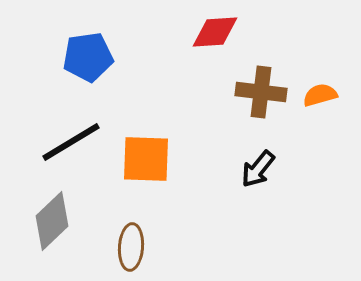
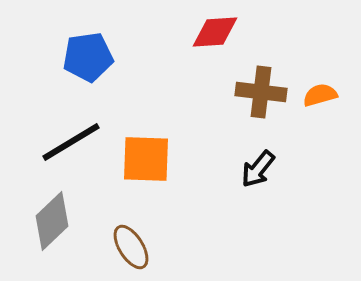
brown ellipse: rotated 36 degrees counterclockwise
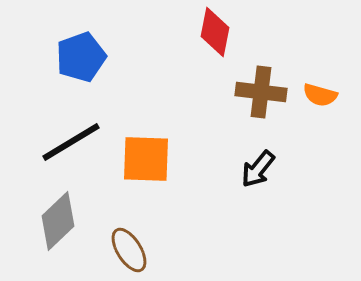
red diamond: rotated 75 degrees counterclockwise
blue pentagon: moved 7 px left; rotated 12 degrees counterclockwise
orange semicircle: rotated 148 degrees counterclockwise
gray diamond: moved 6 px right
brown ellipse: moved 2 px left, 3 px down
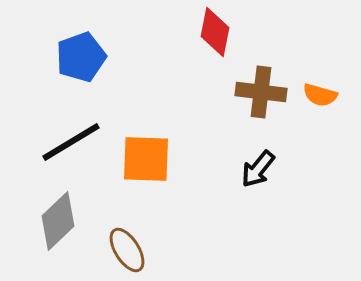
brown ellipse: moved 2 px left
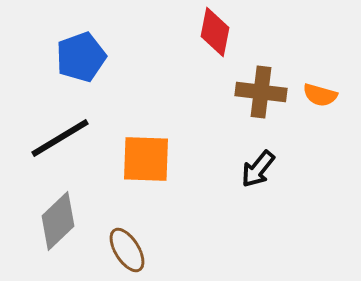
black line: moved 11 px left, 4 px up
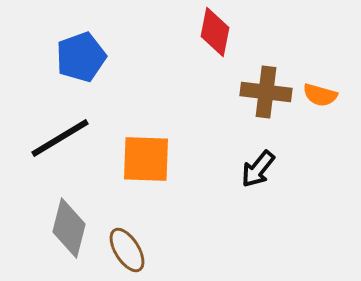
brown cross: moved 5 px right
gray diamond: moved 11 px right, 7 px down; rotated 32 degrees counterclockwise
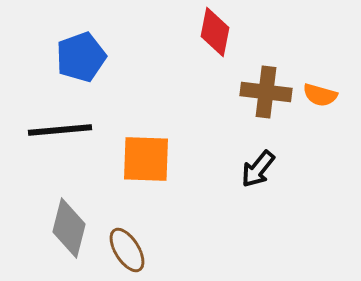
black line: moved 8 px up; rotated 26 degrees clockwise
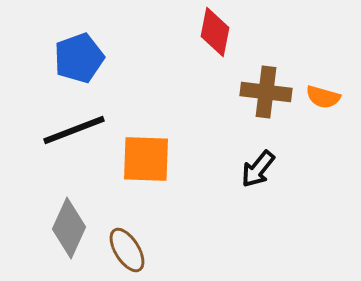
blue pentagon: moved 2 px left, 1 px down
orange semicircle: moved 3 px right, 2 px down
black line: moved 14 px right; rotated 16 degrees counterclockwise
gray diamond: rotated 10 degrees clockwise
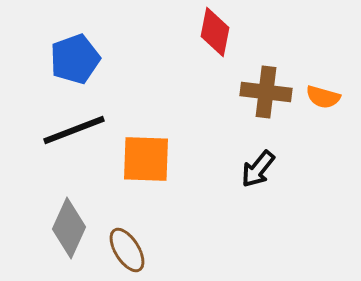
blue pentagon: moved 4 px left, 1 px down
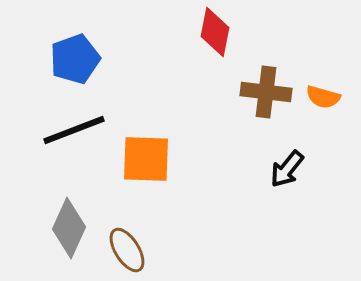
black arrow: moved 29 px right
